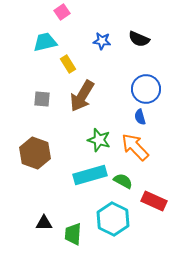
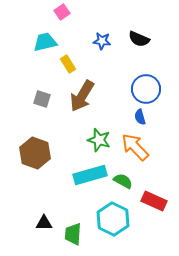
gray square: rotated 12 degrees clockwise
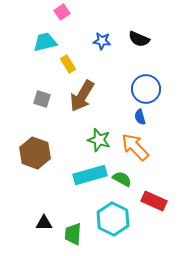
green semicircle: moved 1 px left, 2 px up
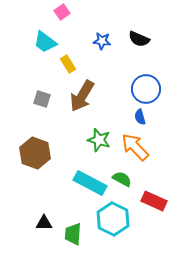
cyan trapezoid: rotated 130 degrees counterclockwise
cyan rectangle: moved 8 px down; rotated 44 degrees clockwise
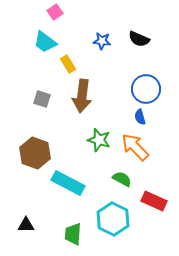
pink square: moved 7 px left
brown arrow: rotated 24 degrees counterclockwise
cyan rectangle: moved 22 px left
black triangle: moved 18 px left, 2 px down
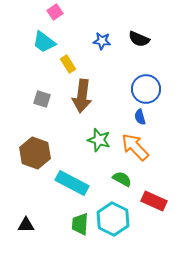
cyan trapezoid: moved 1 px left
cyan rectangle: moved 4 px right
green trapezoid: moved 7 px right, 10 px up
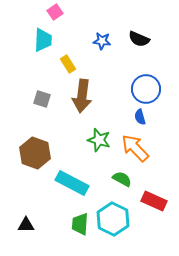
cyan trapezoid: moved 1 px left, 2 px up; rotated 125 degrees counterclockwise
orange arrow: moved 1 px down
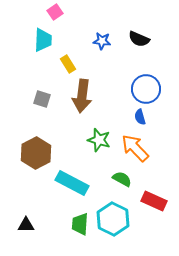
brown hexagon: moved 1 px right; rotated 12 degrees clockwise
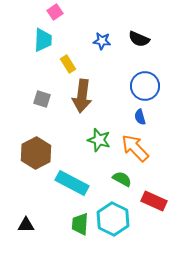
blue circle: moved 1 px left, 3 px up
